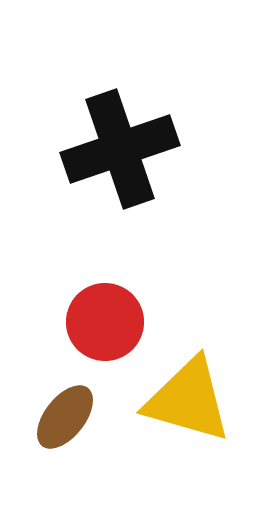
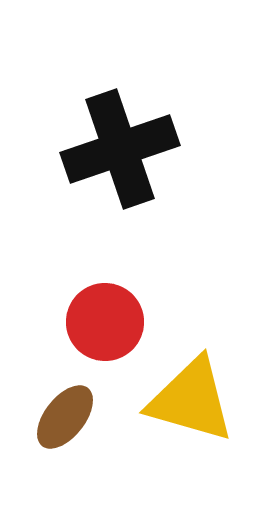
yellow triangle: moved 3 px right
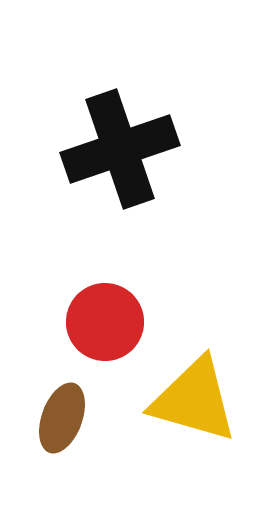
yellow triangle: moved 3 px right
brown ellipse: moved 3 px left, 1 px down; rotated 18 degrees counterclockwise
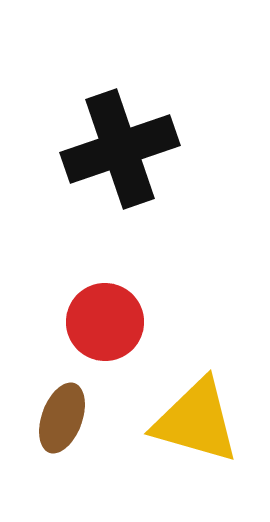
yellow triangle: moved 2 px right, 21 px down
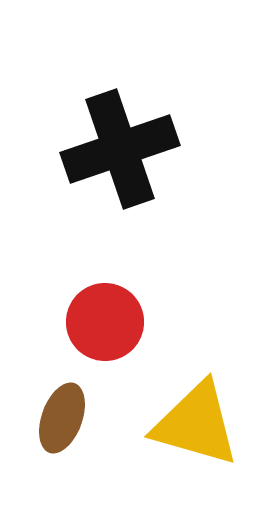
yellow triangle: moved 3 px down
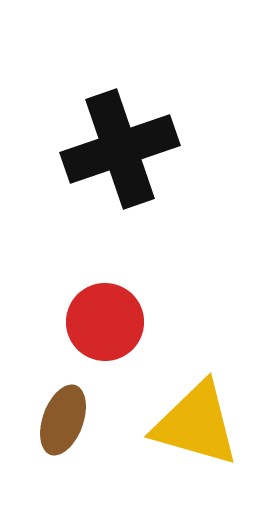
brown ellipse: moved 1 px right, 2 px down
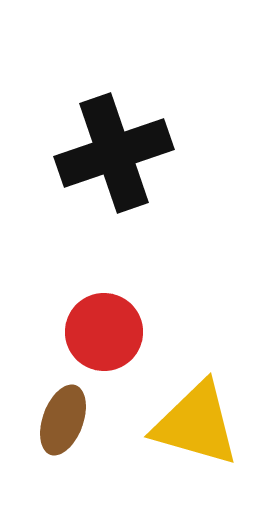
black cross: moved 6 px left, 4 px down
red circle: moved 1 px left, 10 px down
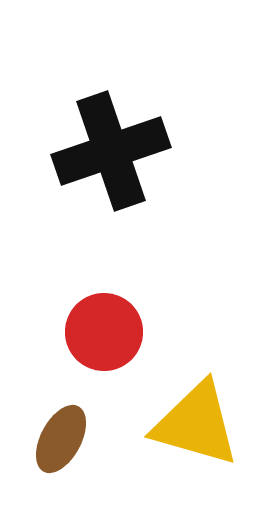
black cross: moved 3 px left, 2 px up
brown ellipse: moved 2 px left, 19 px down; rotated 8 degrees clockwise
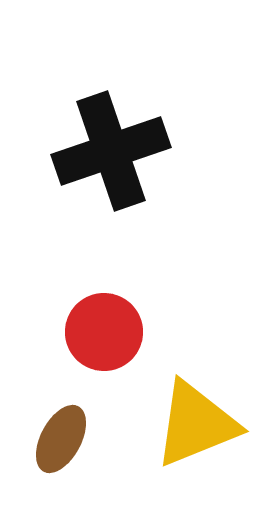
yellow triangle: rotated 38 degrees counterclockwise
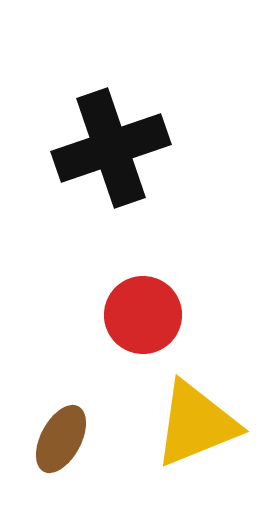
black cross: moved 3 px up
red circle: moved 39 px right, 17 px up
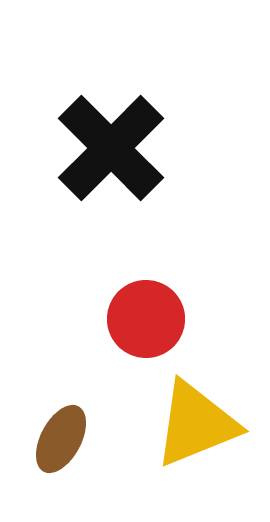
black cross: rotated 26 degrees counterclockwise
red circle: moved 3 px right, 4 px down
